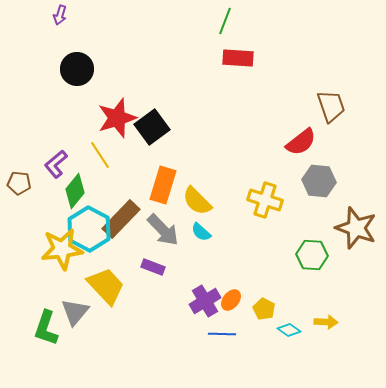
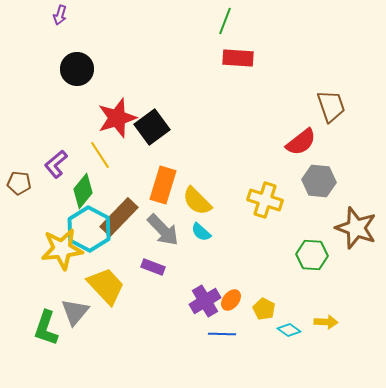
green diamond: moved 8 px right
brown rectangle: moved 2 px left, 2 px up
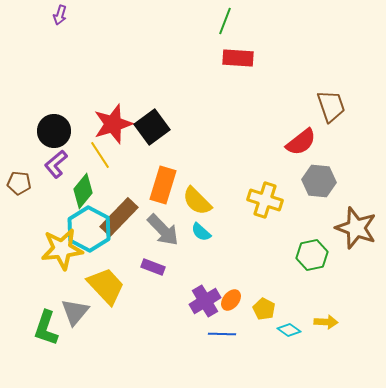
black circle: moved 23 px left, 62 px down
red star: moved 4 px left, 6 px down
green hexagon: rotated 16 degrees counterclockwise
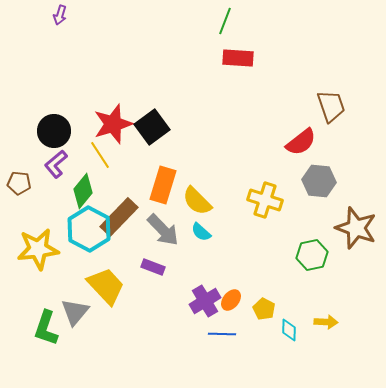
yellow star: moved 24 px left
cyan diamond: rotated 55 degrees clockwise
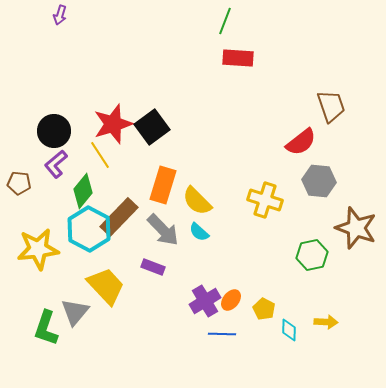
cyan semicircle: moved 2 px left
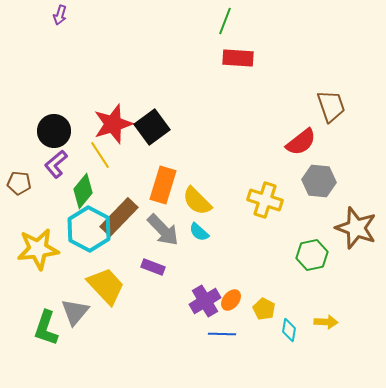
cyan diamond: rotated 10 degrees clockwise
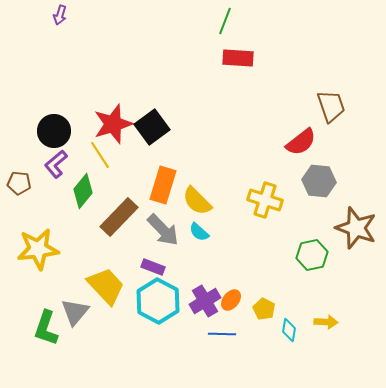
cyan hexagon: moved 69 px right, 72 px down
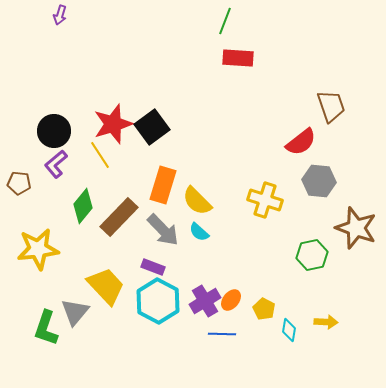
green diamond: moved 15 px down
